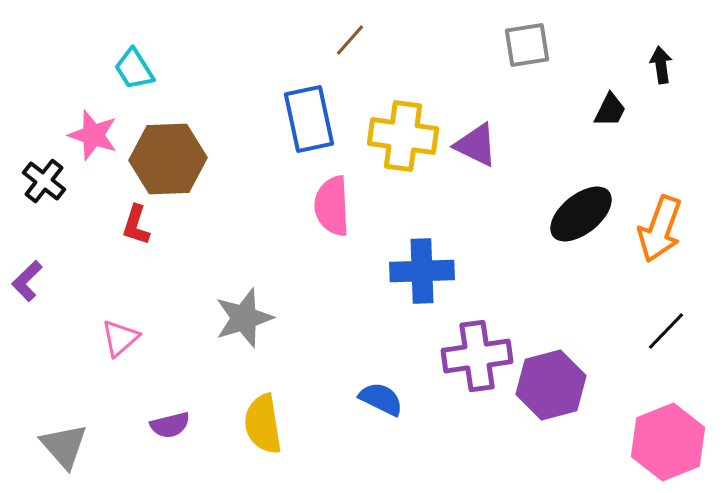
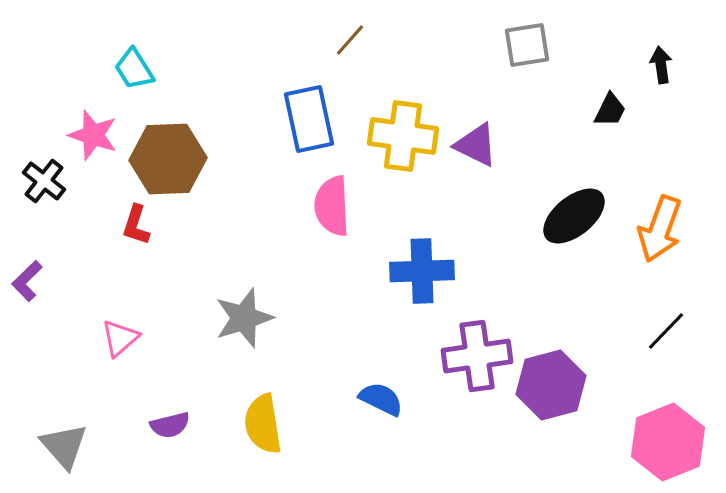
black ellipse: moved 7 px left, 2 px down
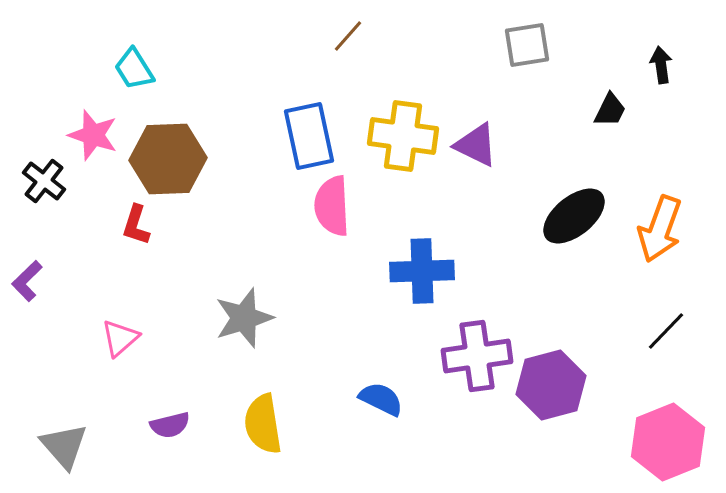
brown line: moved 2 px left, 4 px up
blue rectangle: moved 17 px down
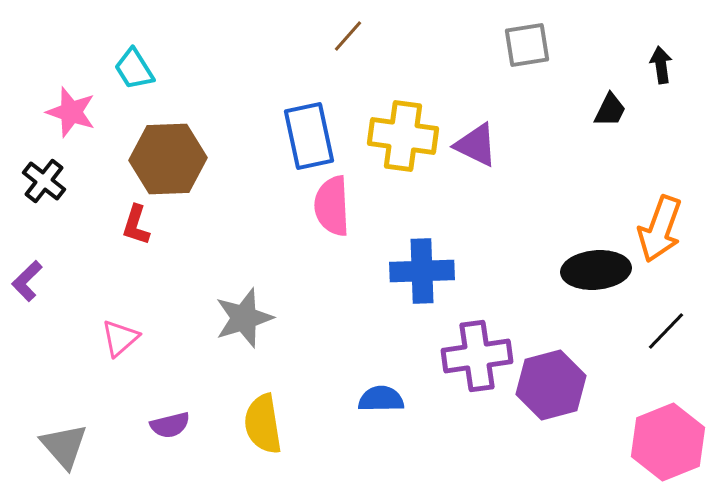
pink star: moved 22 px left, 23 px up
black ellipse: moved 22 px right, 54 px down; rotated 34 degrees clockwise
blue semicircle: rotated 27 degrees counterclockwise
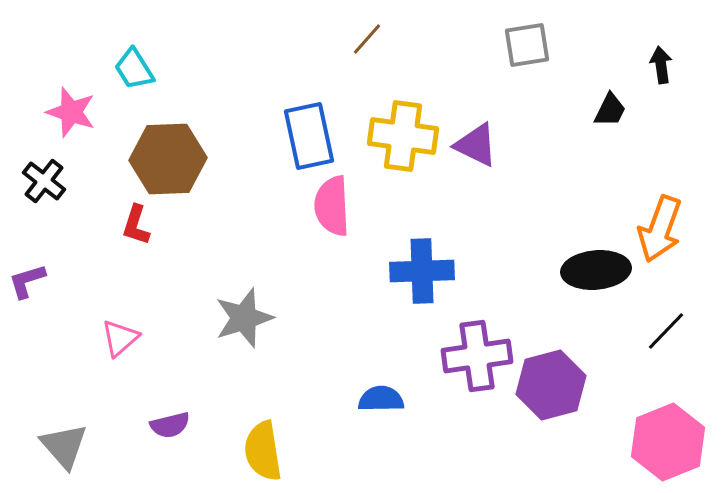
brown line: moved 19 px right, 3 px down
purple L-shape: rotated 27 degrees clockwise
yellow semicircle: moved 27 px down
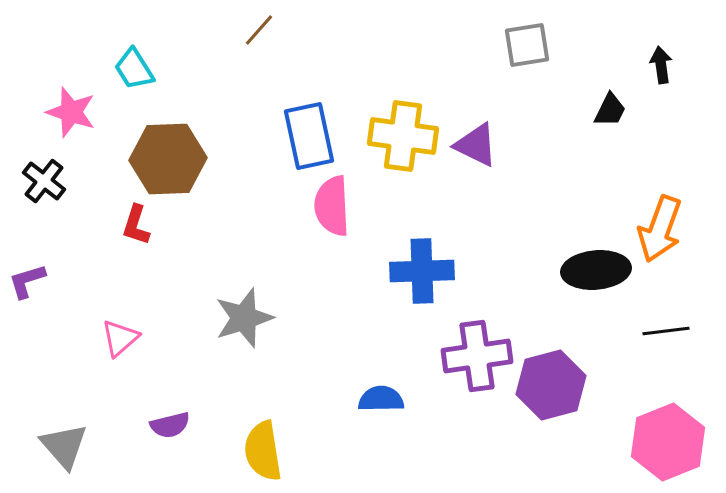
brown line: moved 108 px left, 9 px up
black line: rotated 39 degrees clockwise
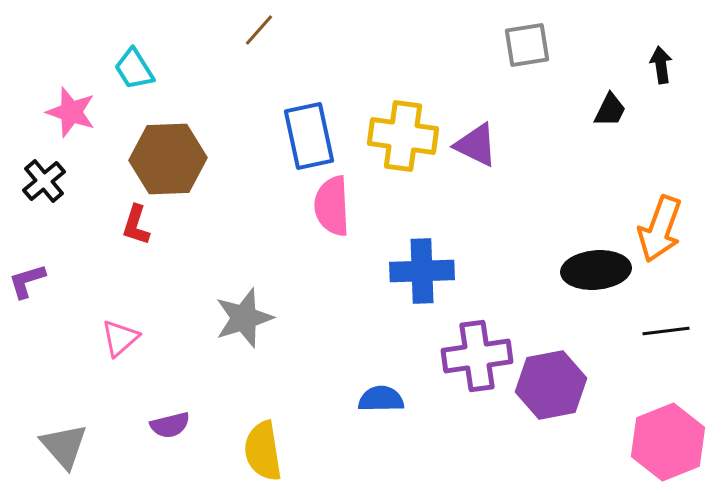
black cross: rotated 12 degrees clockwise
purple hexagon: rotated 4 degrees clockwise
